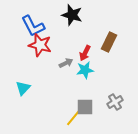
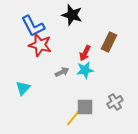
gray arrow: moved 4 px left, 9 px down
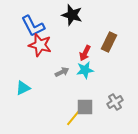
cyan triangle: rotated 21 degrees clockwise
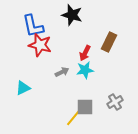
blue L-shape: rotated 15 degrees clockwise
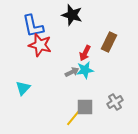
gray arrow: moved 10 px right
cyan triangle: rotated 21 degrees counterclockwise
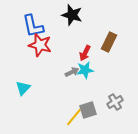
gray square: moved 3 px right, 3 px down; rotated 18 degrees counterclockwise
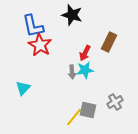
red star: rotated 15 degrees clockwise
gray arrow: rotated 112 degrees clockwise
gray square: rotated 30 degrees clockwise
